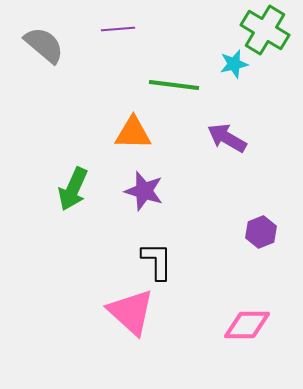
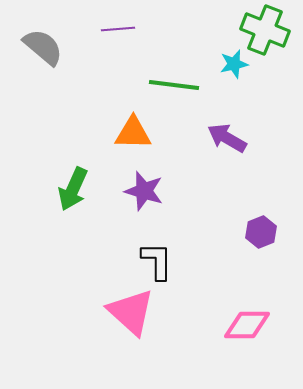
green cross: rotated 9 degrees counterclockwise
gray semicircle: moved 1 px left, 2 px down
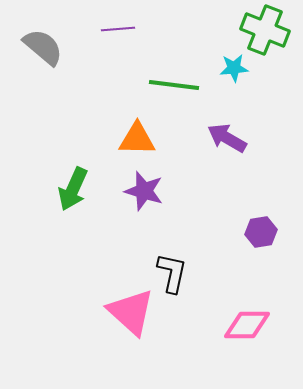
cyan star: moved 4 px down; rotated 8 degrees clockwise
orange triangle: moved 4 px right, 6 px down
purple hexagon: rotated 12 degrees clockwise
black L-shape: moved 15 px right, 12 px down; rotated 12 degrees clockwise
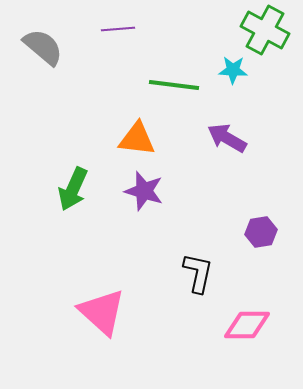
green cross: rotated 6 degrees clockwise
cyan star: moved 1 px left, 2 px down; rotated 8 degrees clockwise
orange triangle: rotated 6 degrees clockwise
black L-shape: moved 26 px right
pink triangle: moved 29 px left
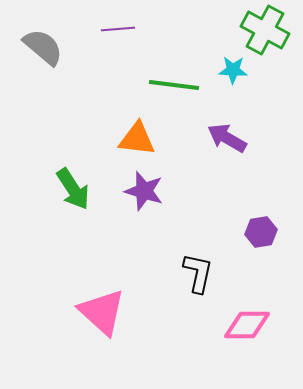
green arrow: rotated 57 degrees counterclockwise
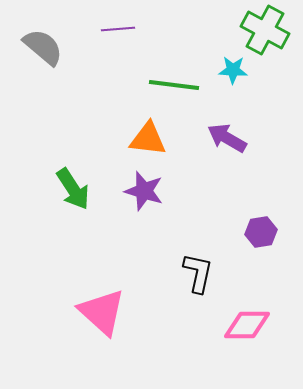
orange triangle: moved 11 px right
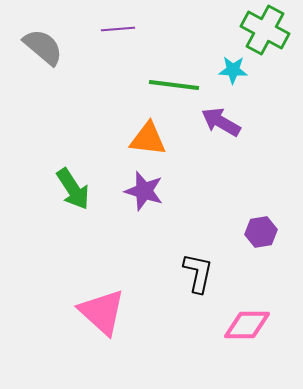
purple arrow: moved 6 px left, 16 px up
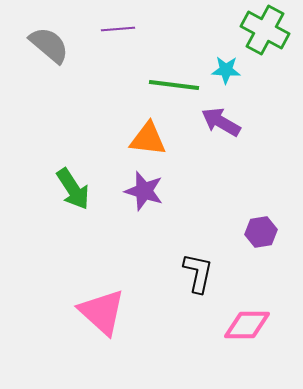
gray semicircle: moved 6 px right, 2 px up
cyan star: moved 7 px left
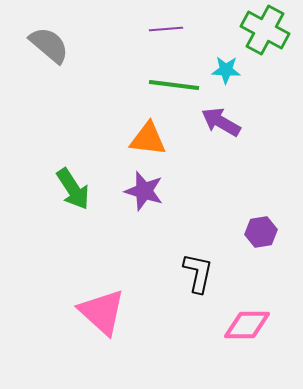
purple line: moved 48 px right
